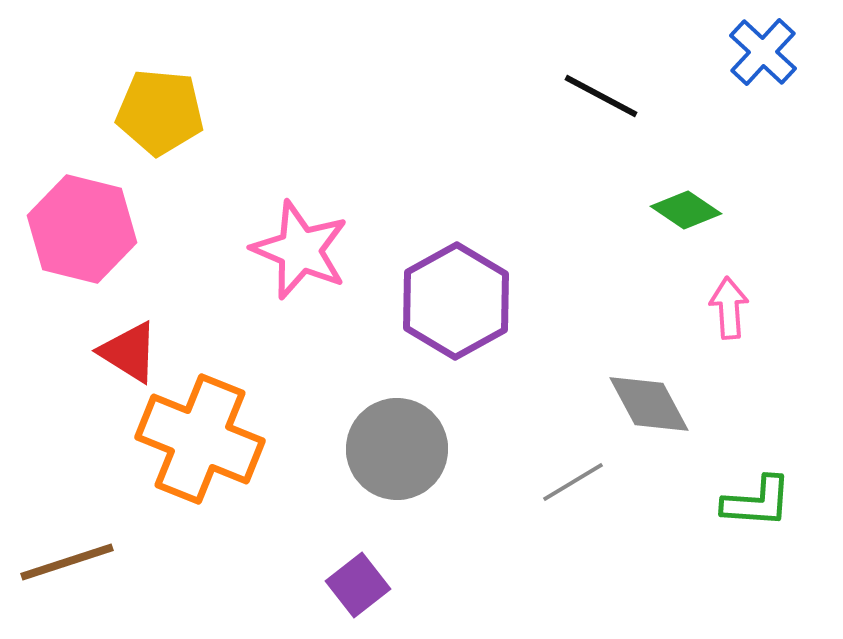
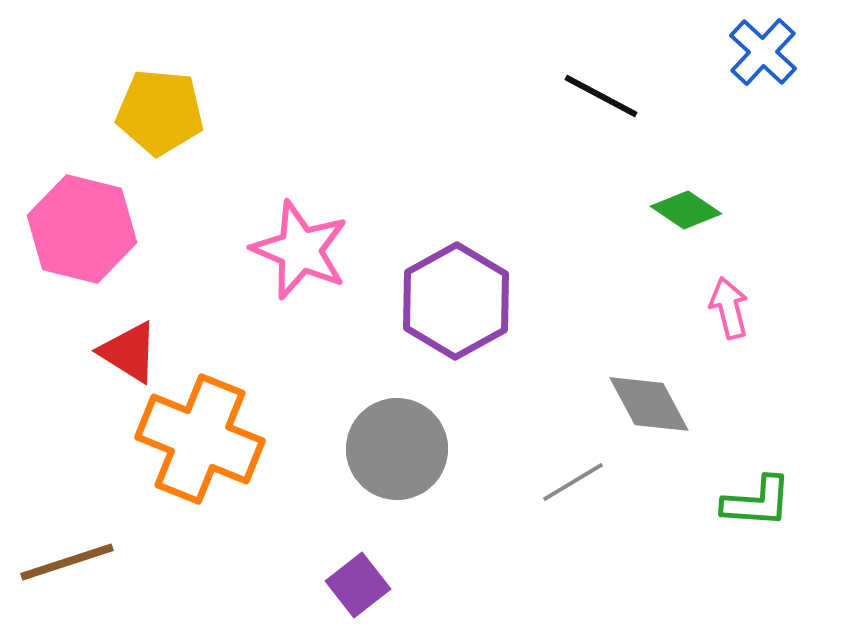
pink arrow: rotated 10 degrees counterclockwise
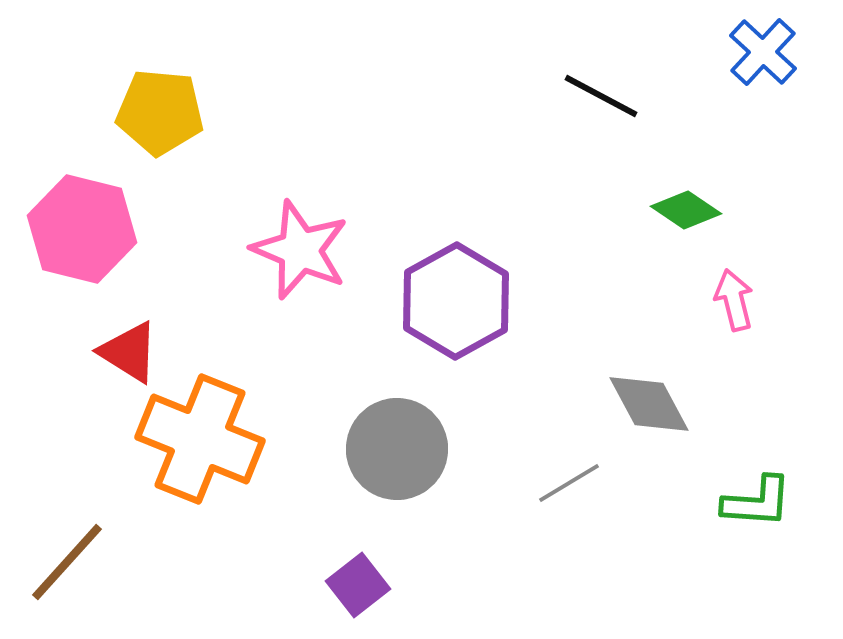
pink arrow: moved 5 px right, 8 px up
gray line: moved 4 px left, 1 px down
brown line: rotated 30 degrees counterclockwise
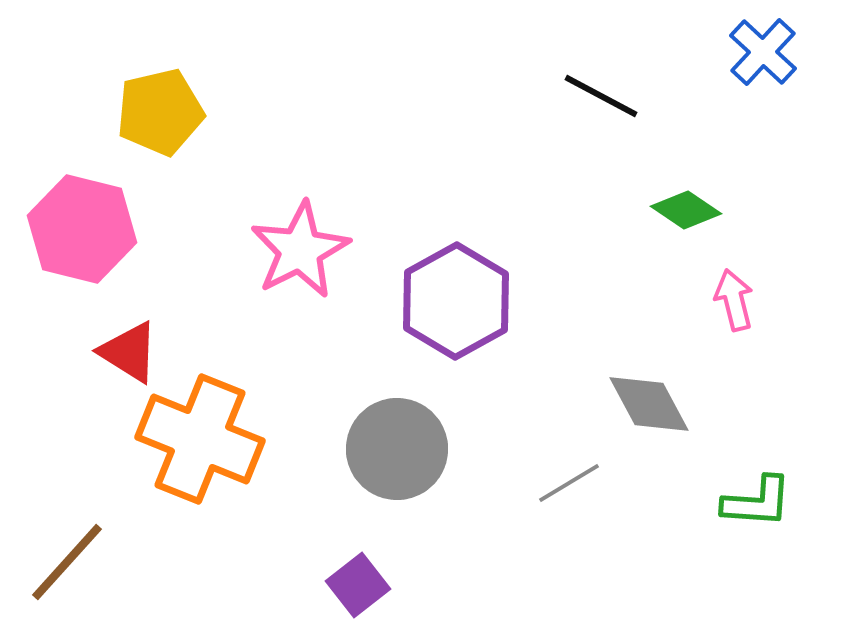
yellow pentagon: rotated 18 degrees counterclockwise
pink star: rotated 22 degrees clockwise
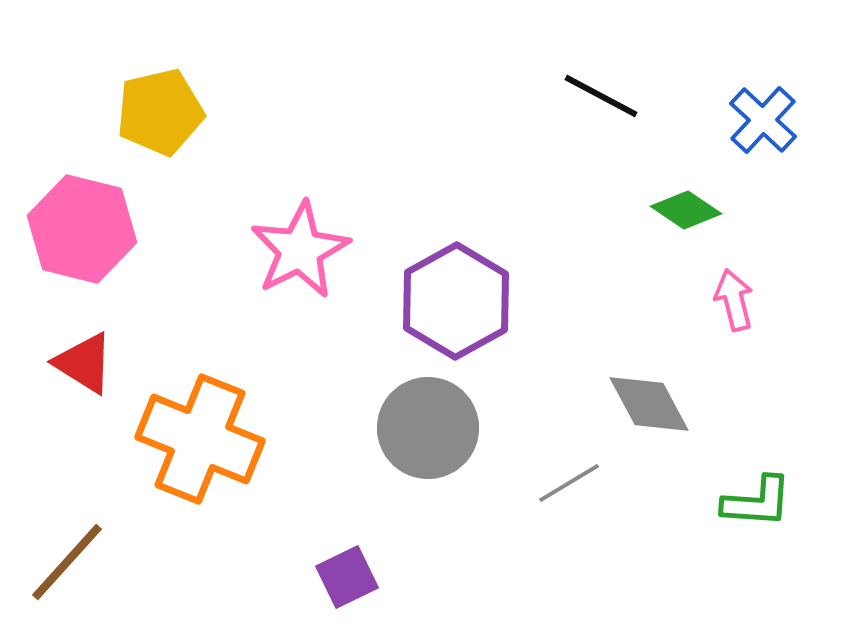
blue cross: moved 68 px down
red triangle: moved 45 px left, 11 px down
gray circle: moved 31 px right, 21 px up
purple square: moved 11 px left, 8 px up; rotated 12 degrees clockwise
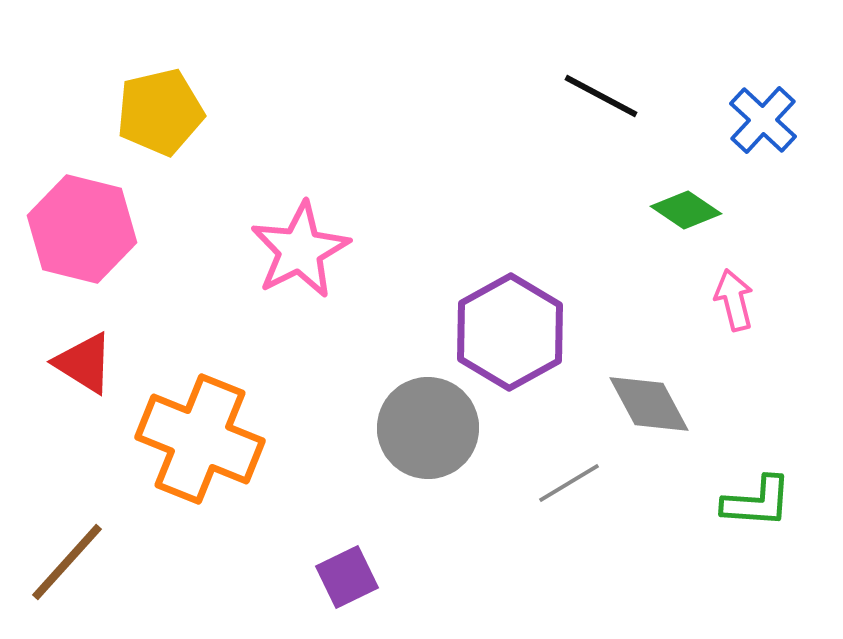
purple hexagon: moved 54 px right, 31 px down
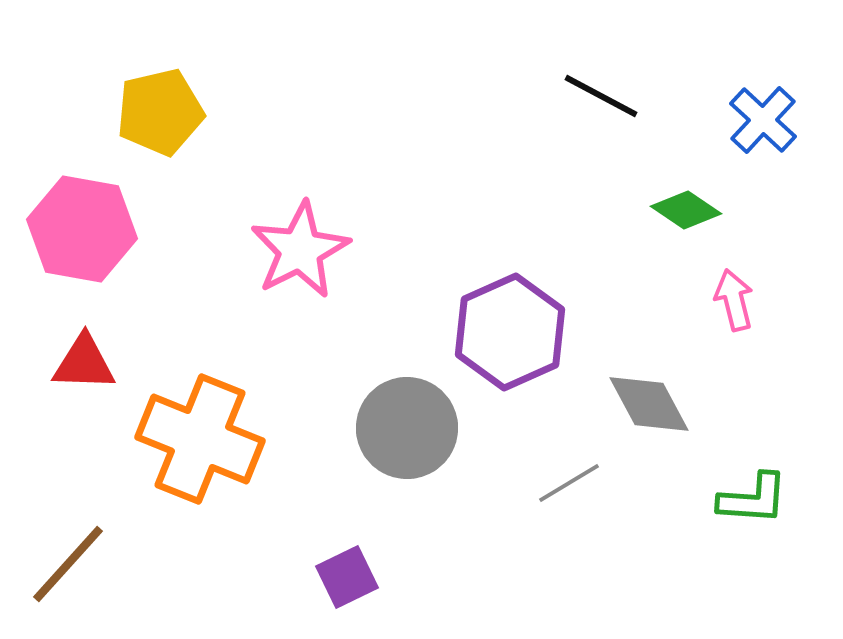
pink hexagon: rotated 4 degrees counterclockwise
purple hexagon: rotated 5 degrees clockwise
red triangle: rotated 30 degrees counterclockwise
gray circle: moved 21 px left
green L-shape: moved 4 px left, 3 px up
brown line: moved 1 px right, 2 px down
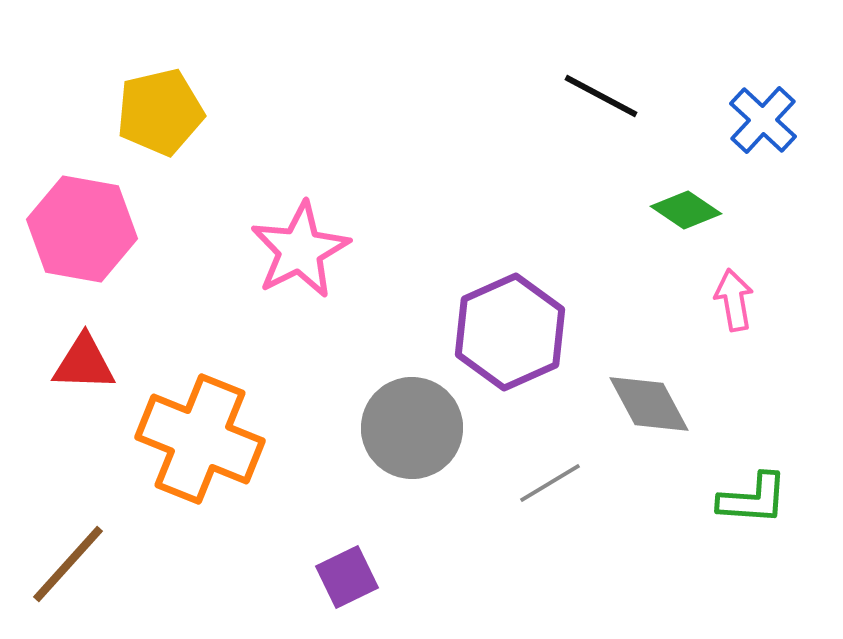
pink arrow: rotated 4 degrees clockwise
gray circle: moved 5 px right
gray line: moved 19 px left
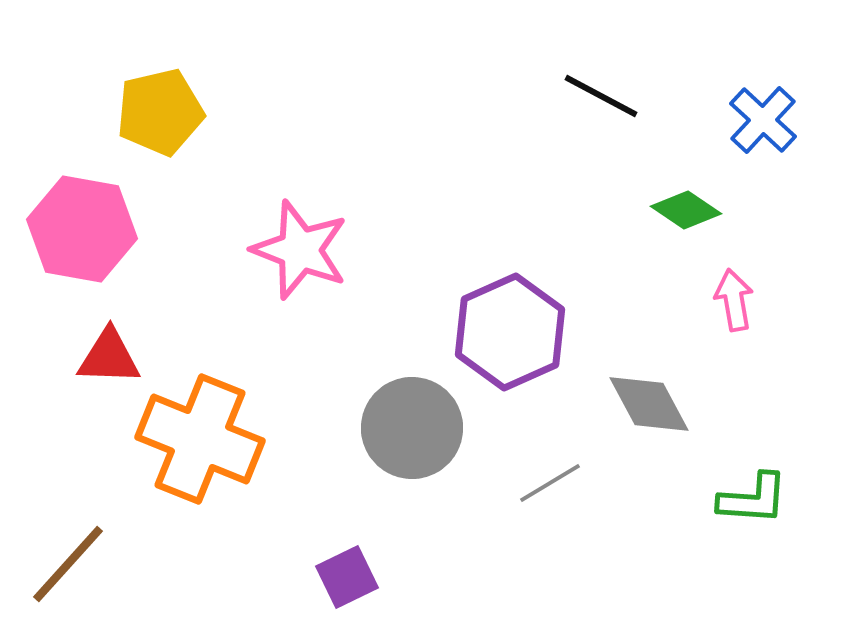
pink star: rotated 24 degrees counterclockwise
red triangle: moved 25 px right, 6 px up
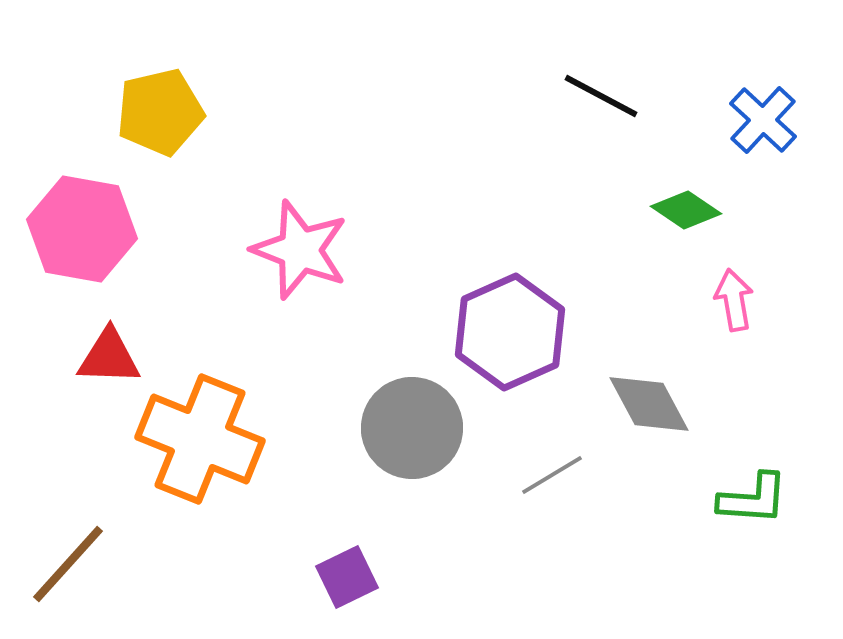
gray line: moved 2 px right, 8 px up
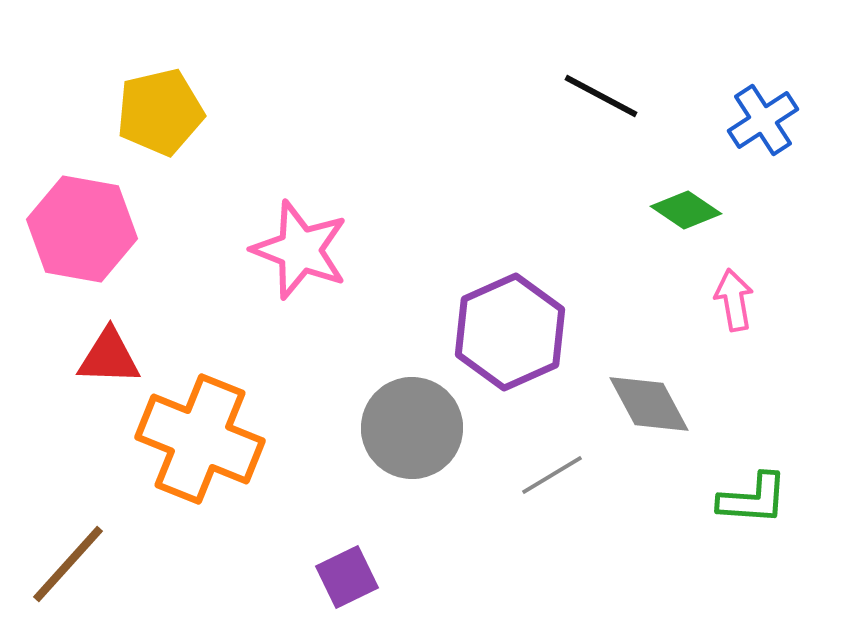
blue cross: rotated 14 degrees clockwise
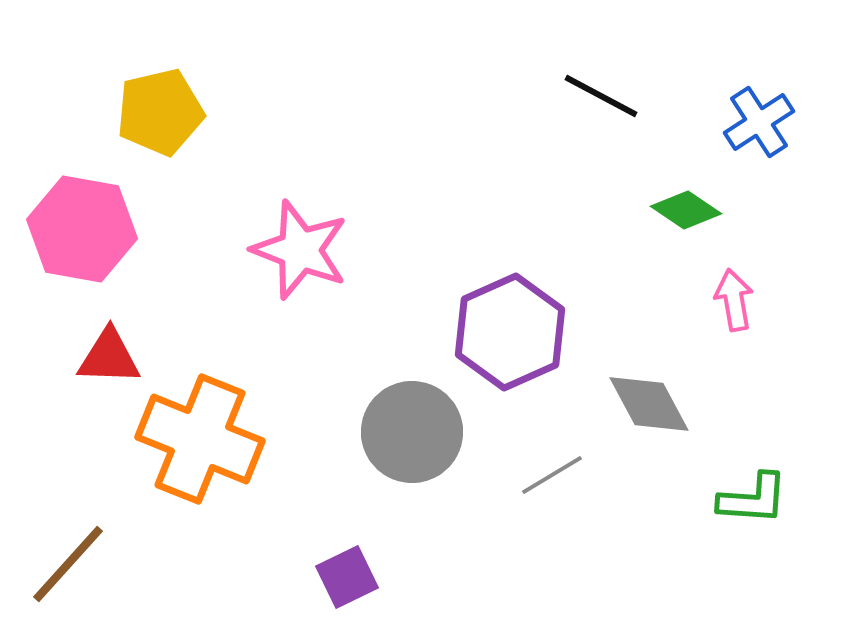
blue cross: moved 4 px left, 2 px down
gray circle: moved 4 px down
